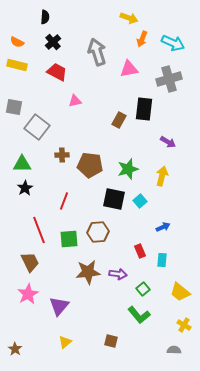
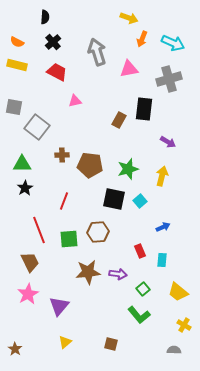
yellow trapezoid at (180, 292): moved 2 px left
brown square at (111, 341): moved 3 px down
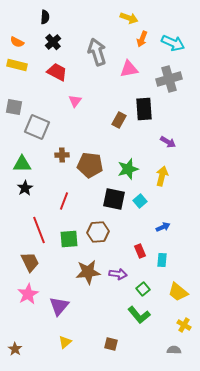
pink triangle at (75, 101): rotated 40 degrees counterclockwise
black rectangle at (144, 109): rotated 10 degrees counterclockwise
gray square at (37, 127): rotated 15 degrees counterclockwise
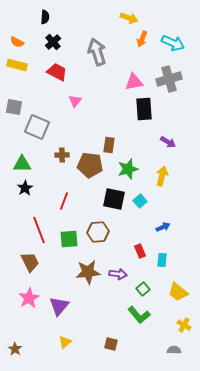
pink triangle at (129, 69): moved 5 px right, 13 px down
brown rectangle at (119, 120): moved 10 px left, 25 px down; rotated 21 degrees counterclockwise
pink star at (28, 294): moved 1 px right, 4 px down
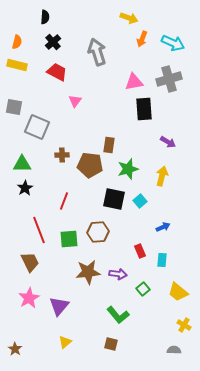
orange semicircle at (17, 42): rotated 104 degrees counterclockwise
green L-shape at (139, 315): moved 21 px left
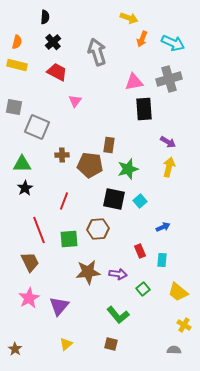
yellow arrow at (162, 176): moved 7 px right, 9 px up
brown hexagon at (98, 232): moved 3 px up
yellow triangle at (65, 342): moved 1 px right, 2 px down
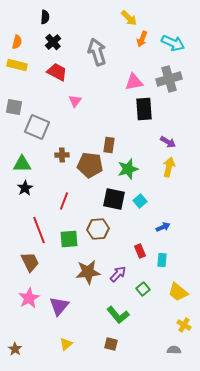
yellow arrow at (129, 18): rotated 24 degrees clockwise
purple arrow at (118, 274): rotated 54 degrees counterclockwise
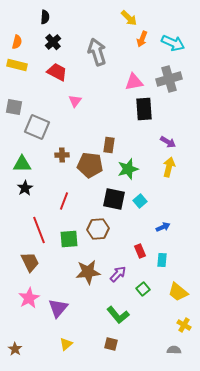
purple triangle at (59, 306): moved 1 px left, 2 px down
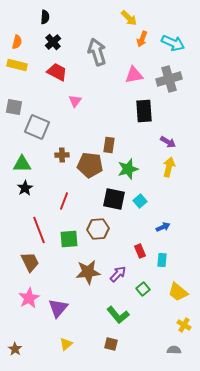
pink triangle at (134, 82): moved 7 px up
black rectangle at (144, 109): moved 2 px down
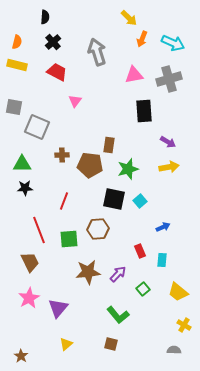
yellow arrow at (169, 167): rotated 66 degrees clockwise
black star at (25, 188): rotated 28 degrees clockwise
brown star at (15, 349): moved 6 px right, 7 px down
